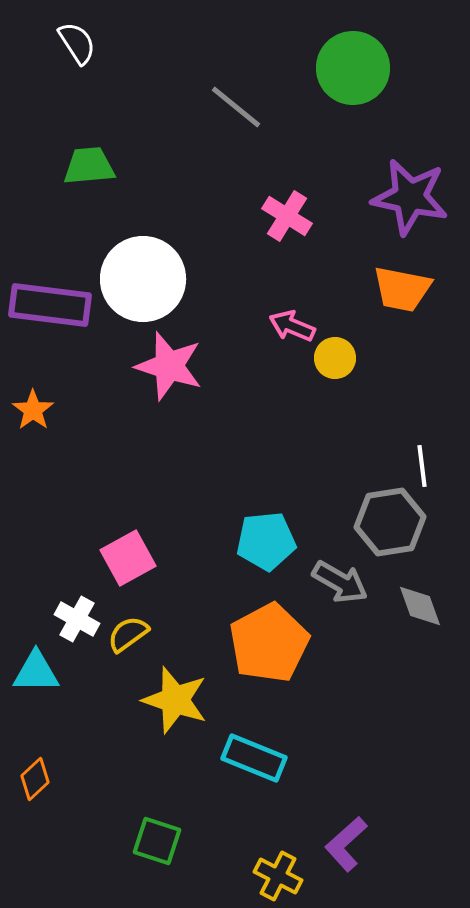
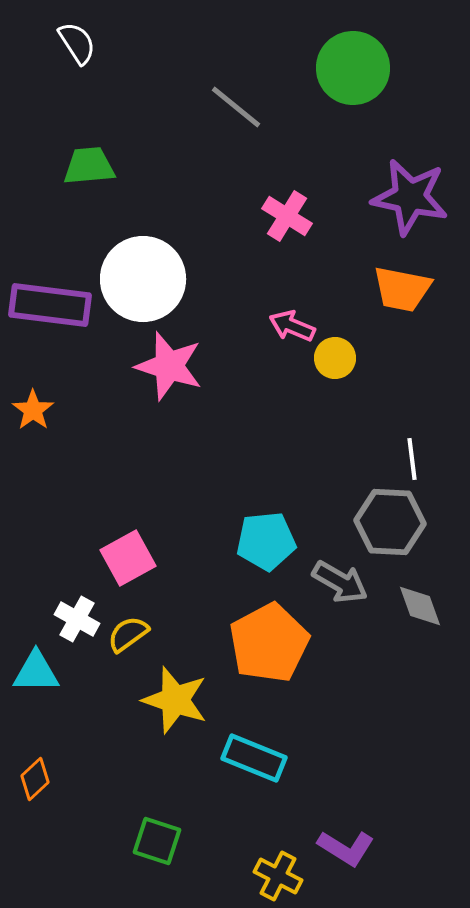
white line: moved 10 px left, 7 px up
gray hexagon: rotated 12 degrees clockwise
purple L-shape: moved 4 px down; rotated 106 degrees counterclockwise
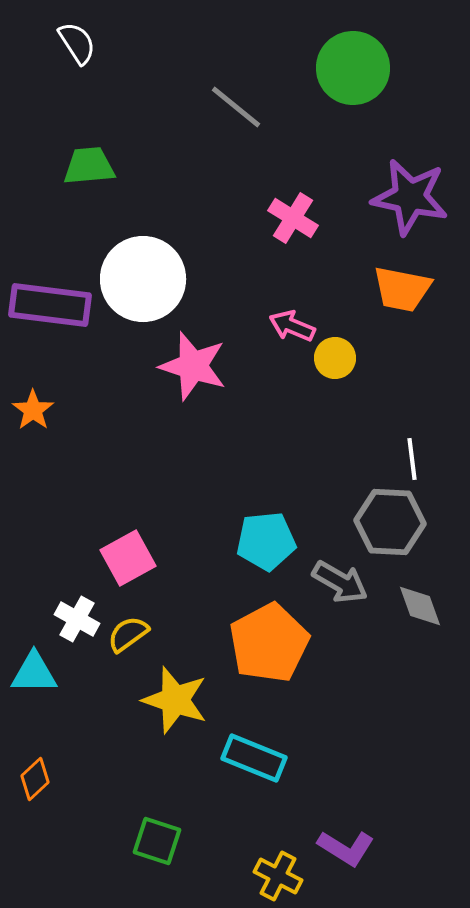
pink cross: moved 6 px right, 2 px down
pink star: moved 24 px right
cyan triangle: moved 2 px left, 1 px down
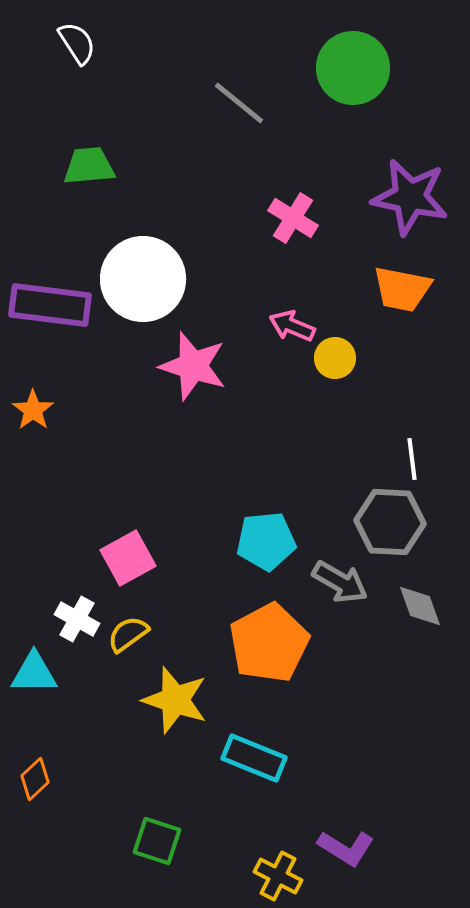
gray line: moved 3 px right, 4 px up
